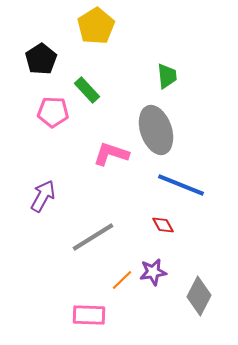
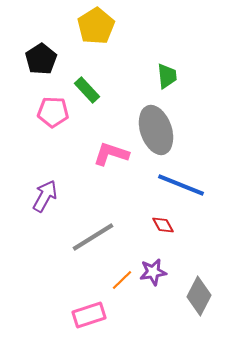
purple arrow: moved 2 px right
pink rectangle: rotated 20 degrees counterclockwise
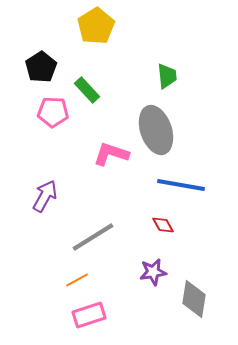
black pentagon: moved 8 px down
blue line: rotated 12 degrees counterclockwise
orange line: moved 45 px left; rotated 15 degrees clockwise
gray diamond: moved 5 px left, 3 px down; rotated 18 degrees counterclockwise
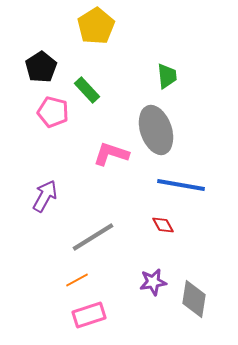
pink pentagon: rotated 12 degrees clockwise
purple star: moved 10 px down
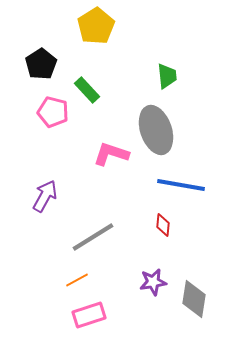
black pentagon: moved 3 px up
red diamond: rotated 35 degrees clockwise
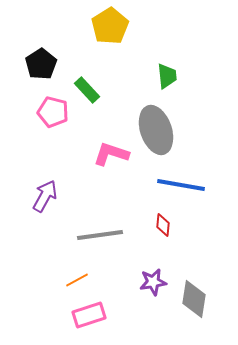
yellow pentagon: moved 14 px right
gray line: moved 7 px right, 2 px up; rotated 24 degrees clockwise
